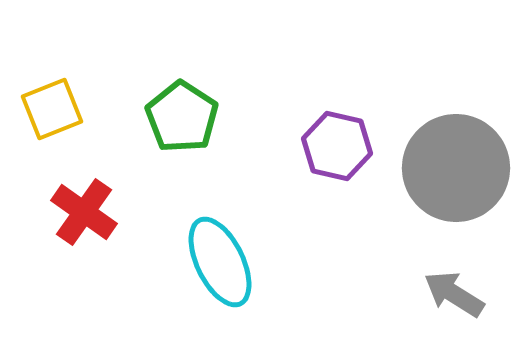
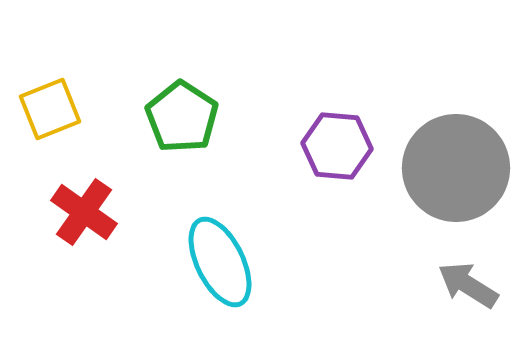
yellow square: moved 2 px left
purple hexagon: rotated 8 degrees counterclockwise
gray arrow: moved 14 px right, 9 px up
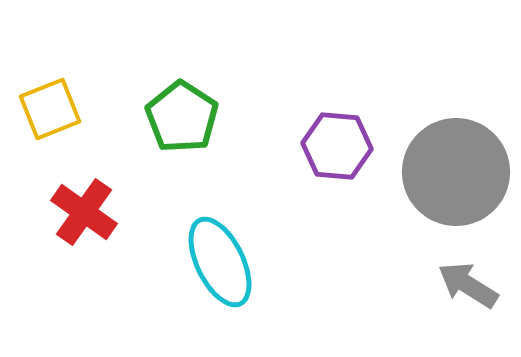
gray circle: moved 4 px down
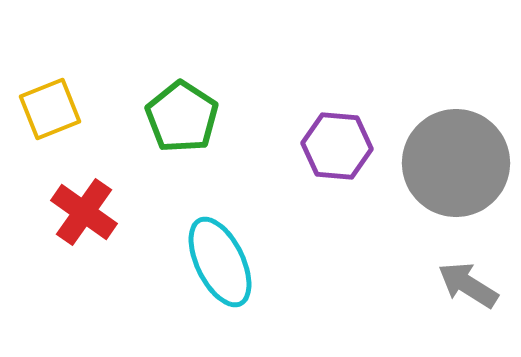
gray circle: moved 9 px up
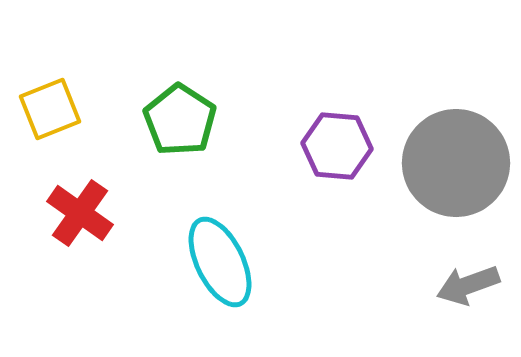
green pentagon: moved 2 px left, 3 px down
red cross: moved 4 px left, 1 px down
gray arrow: rotated 52 degrees counterclockwise
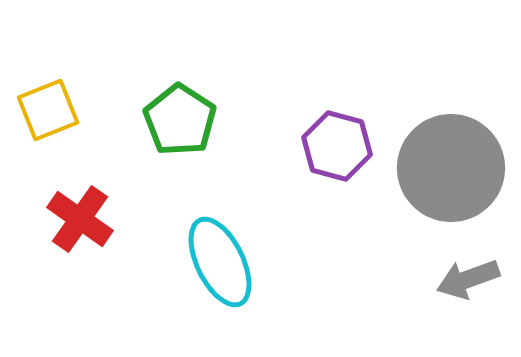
yellow square: moved 2 px left, 1 px down
purple hexagon: rotated 10 degrees clockwise
gray circle: moved 5 px left, 5 px down
red cross: moved 6 px down
gray arrow: moved 6 px up
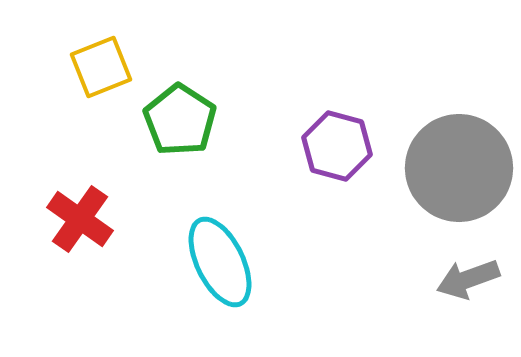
yellow square: moved 53 px right, 43 px up
gray circle: moved 8 px right
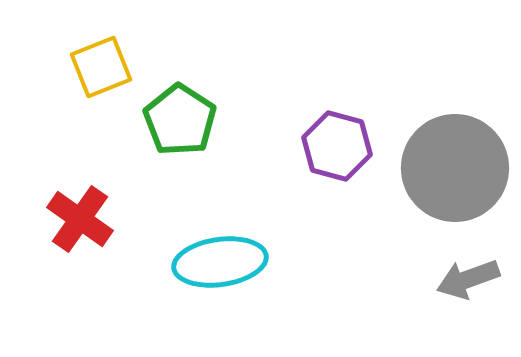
gray circle: moved 4 px left
cyan ellipse: rotated 72 degrees counterclockwise
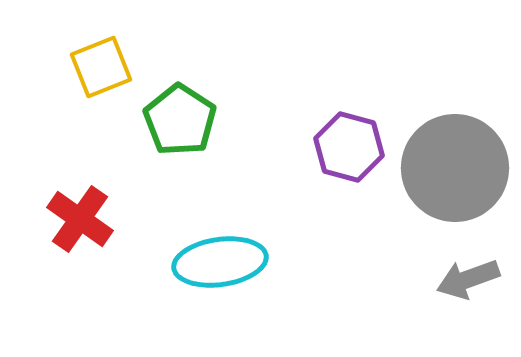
purple hexagon: moved 12 px right, 1 px down
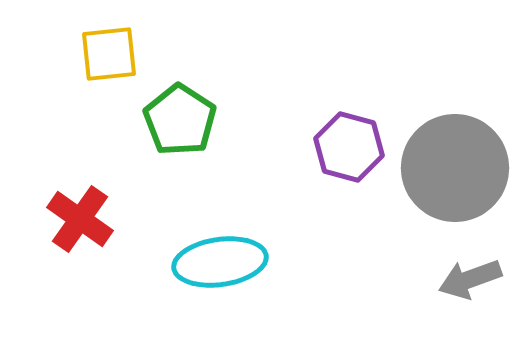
yellow square: moved 8 px right, 13 px up; rotated 16 degrees clockwise
gray arrow: moved 2 px right
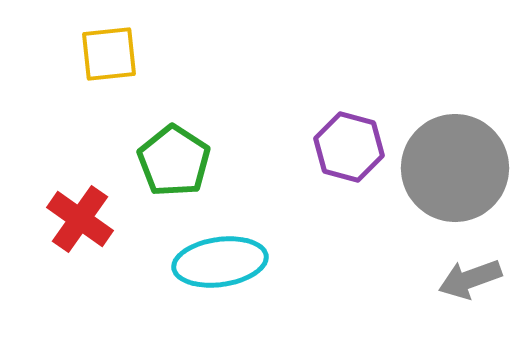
green pentagon: moved 6 px left, 41 px down
